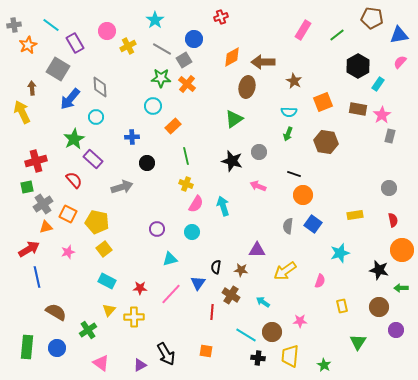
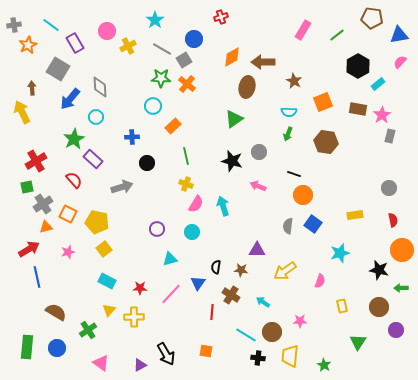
cyan rectangle at (378, 84): rotated 16 degrees clockwise
red cross at (36, 161): rotated 15 degrees counterclockwise
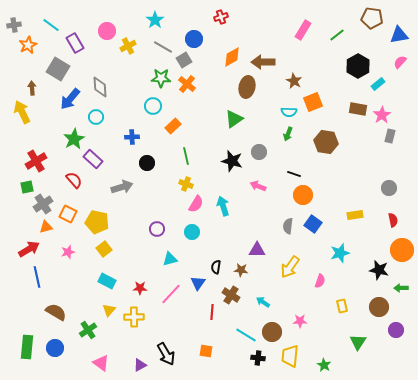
gray line at (162, 49): moved 1 px right, 2 px up
orange square at (323, 102): moved 10 px left
yellow arrow at (285, 271): moved 5 px right, 4 px up; rotated 20 degrees counterclockwise
blue circle at (57, 348): moved 2 px left
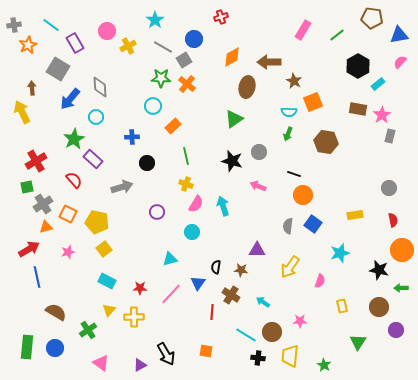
brown arrow at (263, 62): moved 6 px right
purple circle at (157, 229): moved 17 px up
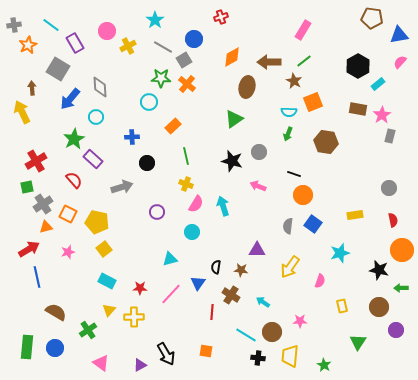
green line at (337, 35): moved 33 px left, 26 px down
cyan circle at (153, 106): moved 4 px left, 4 px up
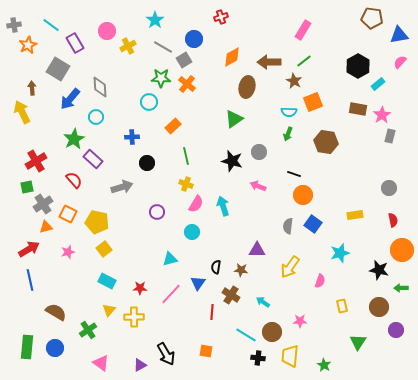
blue line at (37, 277): moved 7 px left, 3 px down
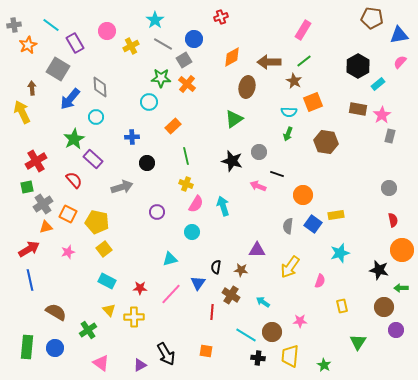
yellow cross at (128, 46): moved 3 px right
gray line at (163, 47): moved 3 px up
black line at (294, 174): moved 17 px left
yellow rectangle at (355, 215): moved 19 px left
brown circle at (379, 307): moved 5 px right
yellow triangle at (109, 310): rotated 24 degrees counterclockwise
